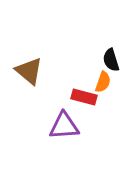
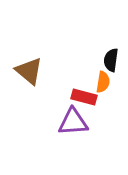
black semicircle: rotated 25 degrees clockwise
orange semicircle: rotated 10 degrees counterclockwise
purple triangle: moved 9 px right, 4 px up
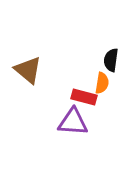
brown triangle: moved 1 px left, 1 px up
orange semicircle: moved 1 px left, 1 px down
purple triangle: rotated 8 degrees clockwise
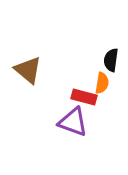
purple triangle: rotated 16 degrees clockwise
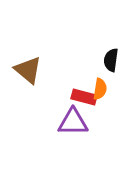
orange semicircle: moved 2 px left, 6 px down
purple triangle: rotated 20 degrees counterclockwise
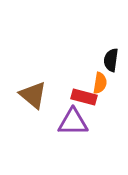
brown triangle: moved 5 px right, 25 px down
orange semicircle: moved 6 px up
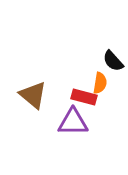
black semicircle: moved 2 px right, 1 px down; rotated 50 degrees counterclockwise
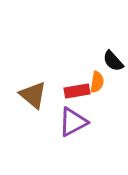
orange semicircle: moved 3 px left, 1 px up
red rectangle: moved 7 px left, 6 px up; rotated 25 degrees counterclockwise
purple triangle: rotated 28 degrees counterclockwise
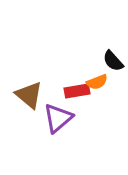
orange semicircle: rotated 60 degrees clockwise
brown triangle: moved 4 px left
purple triangle: moved 15 px left, 4 px up; rotated 12 degrees counterclockwise
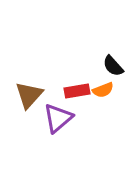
black semicircle: moved 5 px down
orange semicircle: moved 6 px right, 8 px down
brown triangle: rotated 32 degrees clockwise
